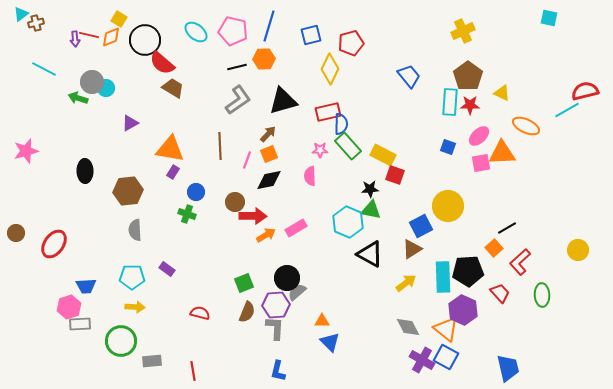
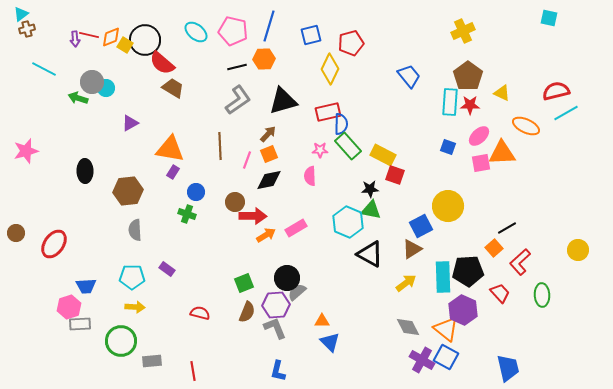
yellow square at (119, 19): moved 6 px right, 26 px down
brown cross at (36, 23): moved 9 px left, 6 px down
red semicircle at (585, 91): moved 29 px left
cyan line at (567, 110): moved 1 px left, 3 px down
gray L-shape at (275, 328): rotated 25 degrees counterclockwise
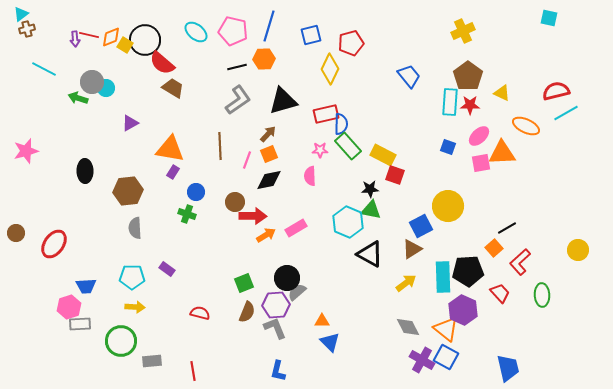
red rectangle at (328, 112): moved 2 px left, 2 px down
gray semicircle at (135, 230): moved 2 px up
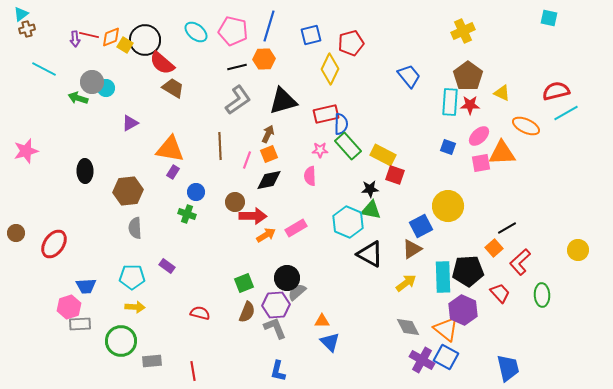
brown arrow at (268, 134): rotated 18 degrees counterclockwise
purple rectangle at (167, 269): moved 3 px up
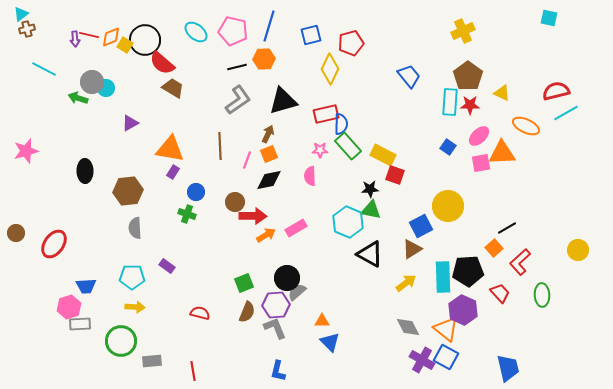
blue square at (448, 147): rotated 14 degrees clockwise
